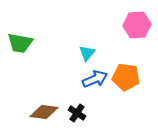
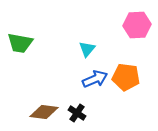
cyan triangle: moved 4 px up
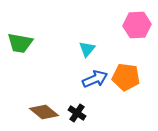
brown diamond: rotated 32 degrees clockwise
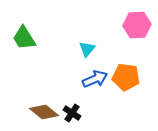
green trapezoid: moved 4 px right, 5 px up; rotated 48 degrees clockwise
black cross: moved 5 px left
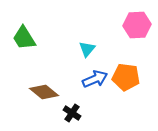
brown diamond: moved 20 px up
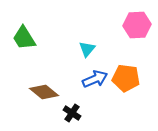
orange pentagon: moved 1 px down
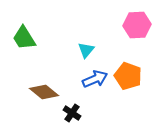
cyan triangle: moved 1 px left, 1 px down
orange pentagon: moved 2 px right, 2 px up; rotated 12 degrees clockwise
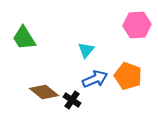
black cross: moved 13 px up
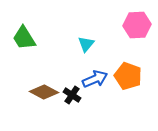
cyan triangle: moved 6 px up
brown diamond: rotated 12 degrees counterclockwise
black cross: moved 5 px up
